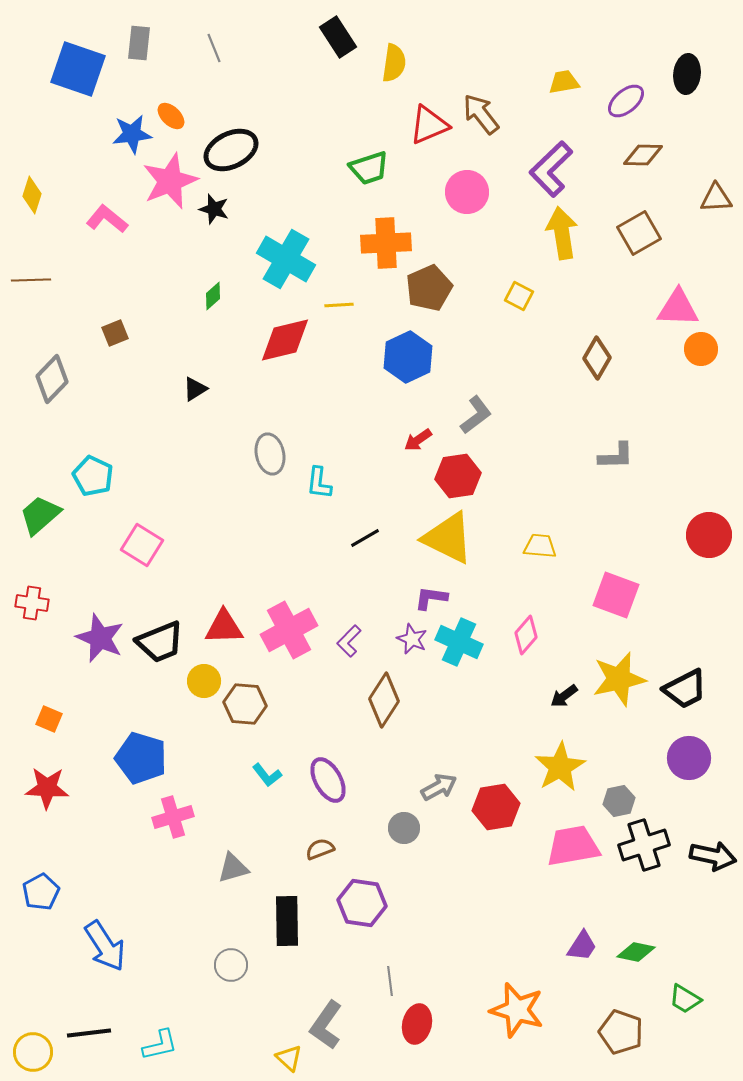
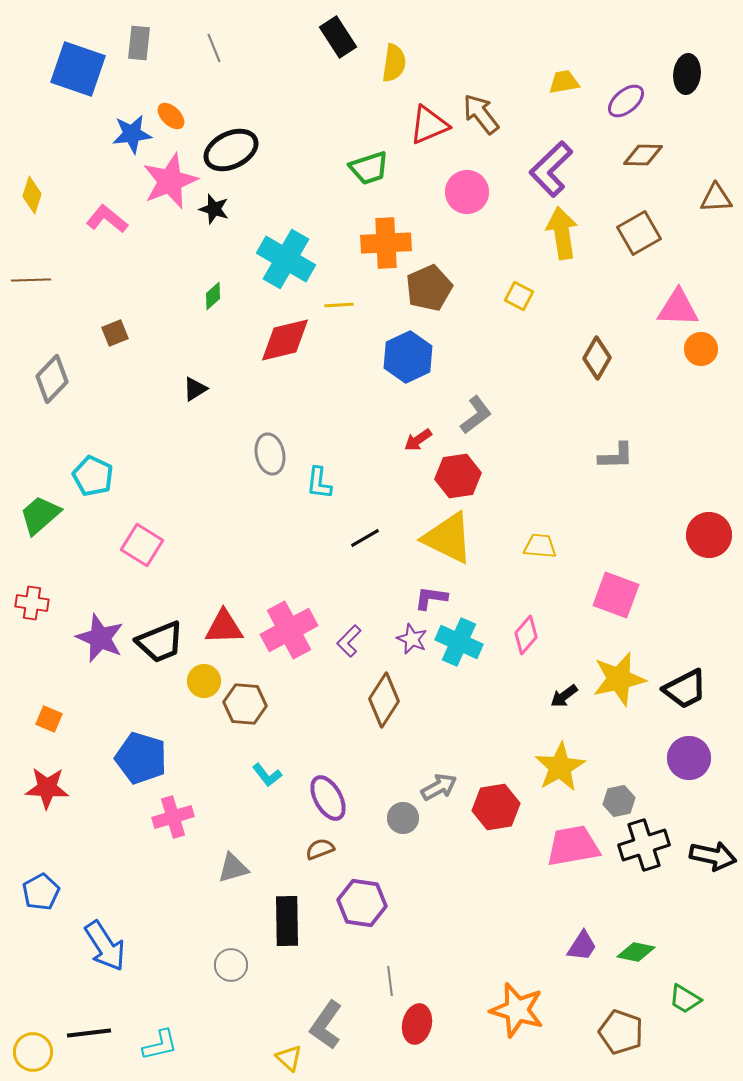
purple ellipse at (328, 780): moved 18 px down
gray circle at (404, 828): moved 1 px left, 10 px up
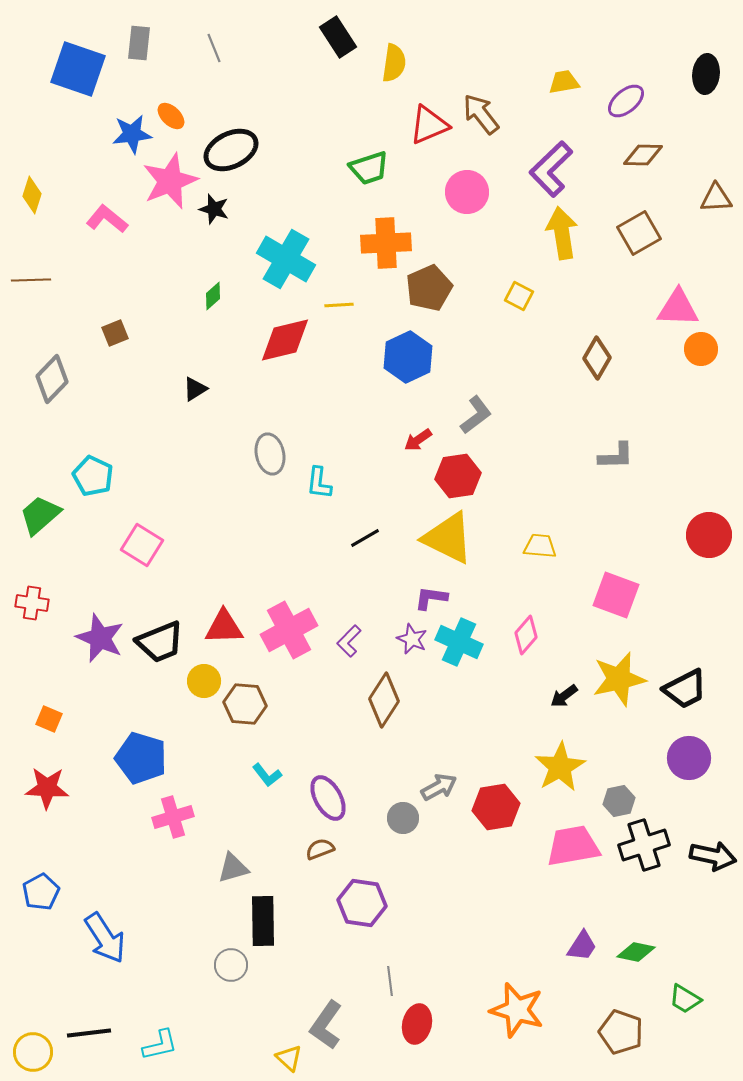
black ellipse at (687, 74): moved 19 px right
black rectangle at (287, 921): moved 24 px left
blue arrow at (105, 946): moved 8 px up
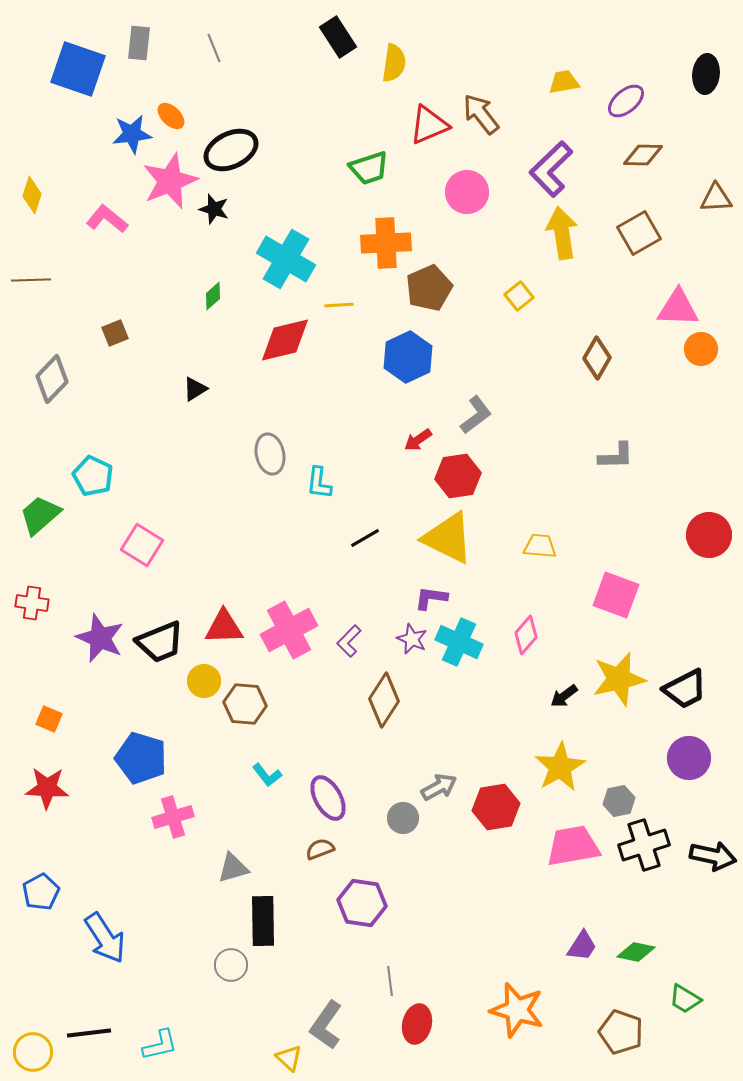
yellow square at (519, 296): rotated 24 degrees clockwise
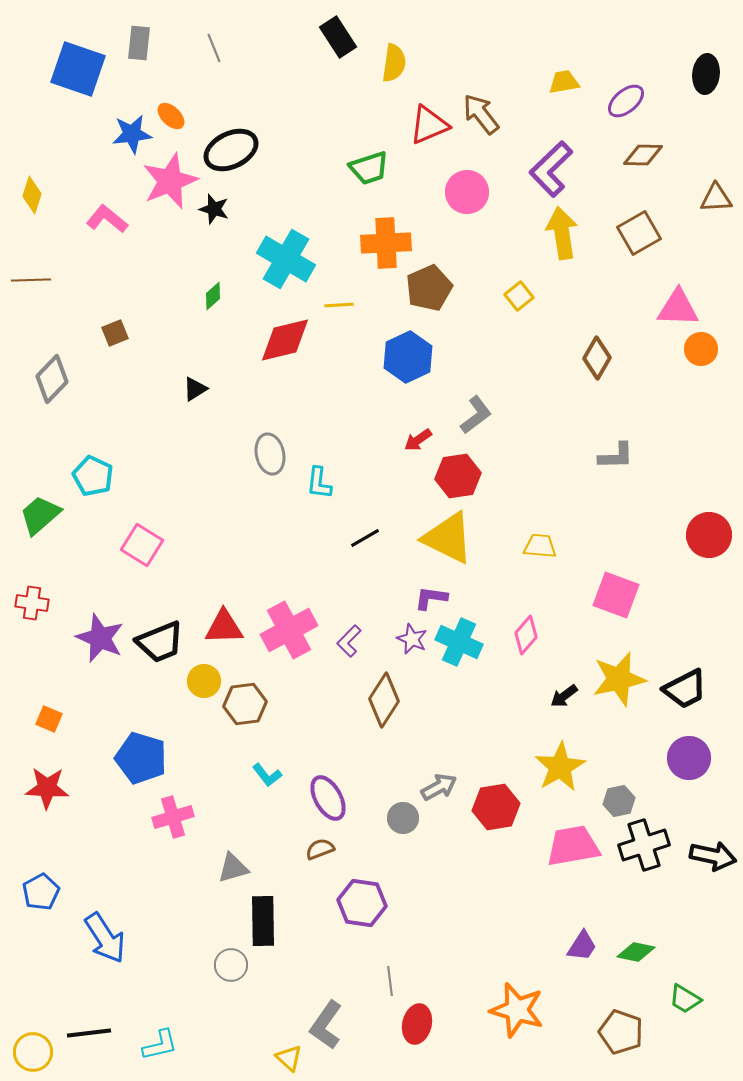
brown hexagon at (245, 704): rotated 12 degrees counterclockwise
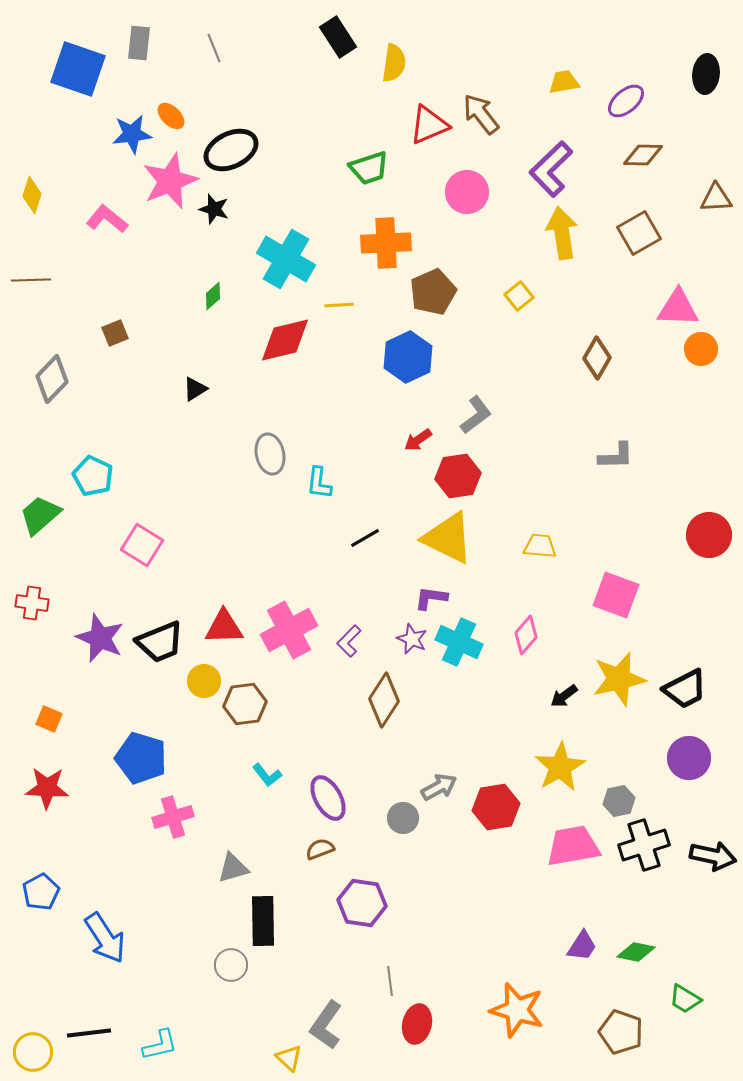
brown pentagon at (429, 288): moved 4 px right, 4 px down
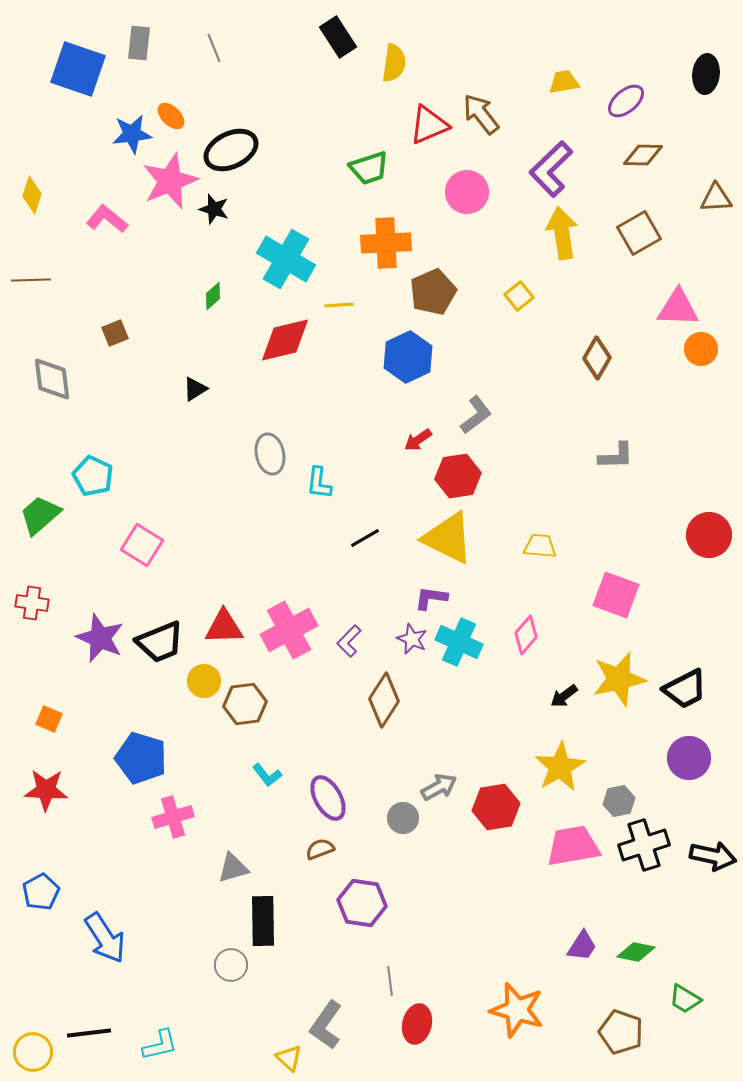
gray diamond at (52, 379): rotated 51 degrees counterclockwise
red star at (47, 788): moved 1 px left, 2 px down
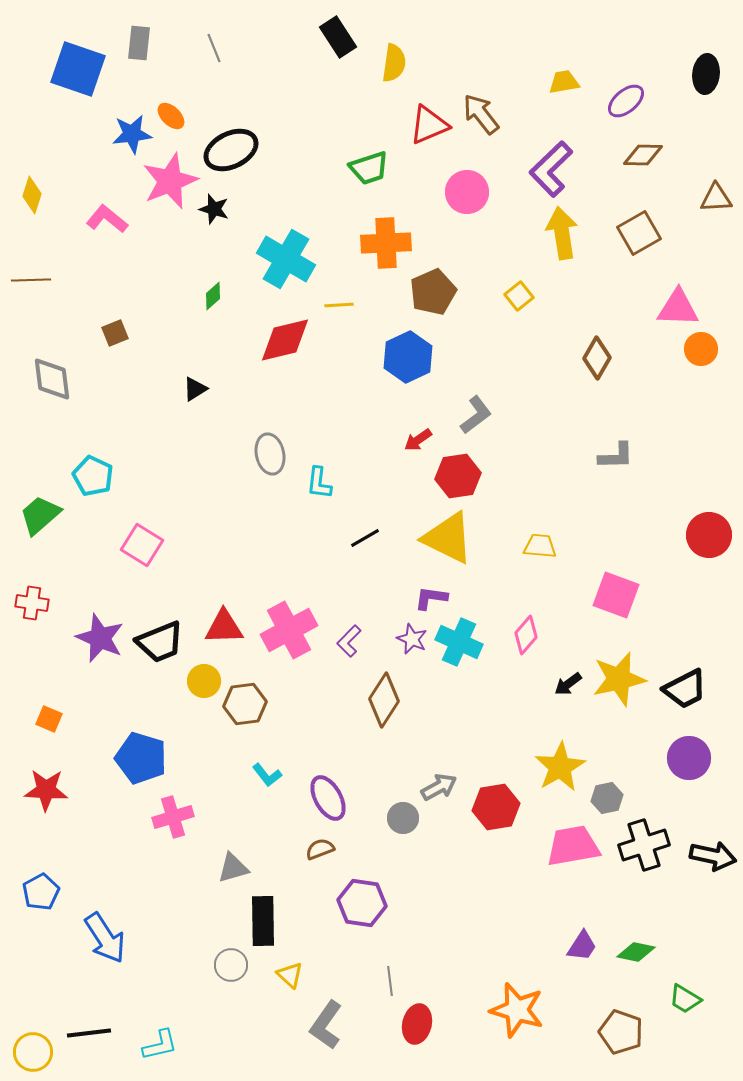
black arrow at (564, 696): moved 4 px right, 12 px up
gray hexagon at (619, 801): moved 12 px left, 3 px up
yellow triangle at (289, 1058): moved 1 px right, 83 px up
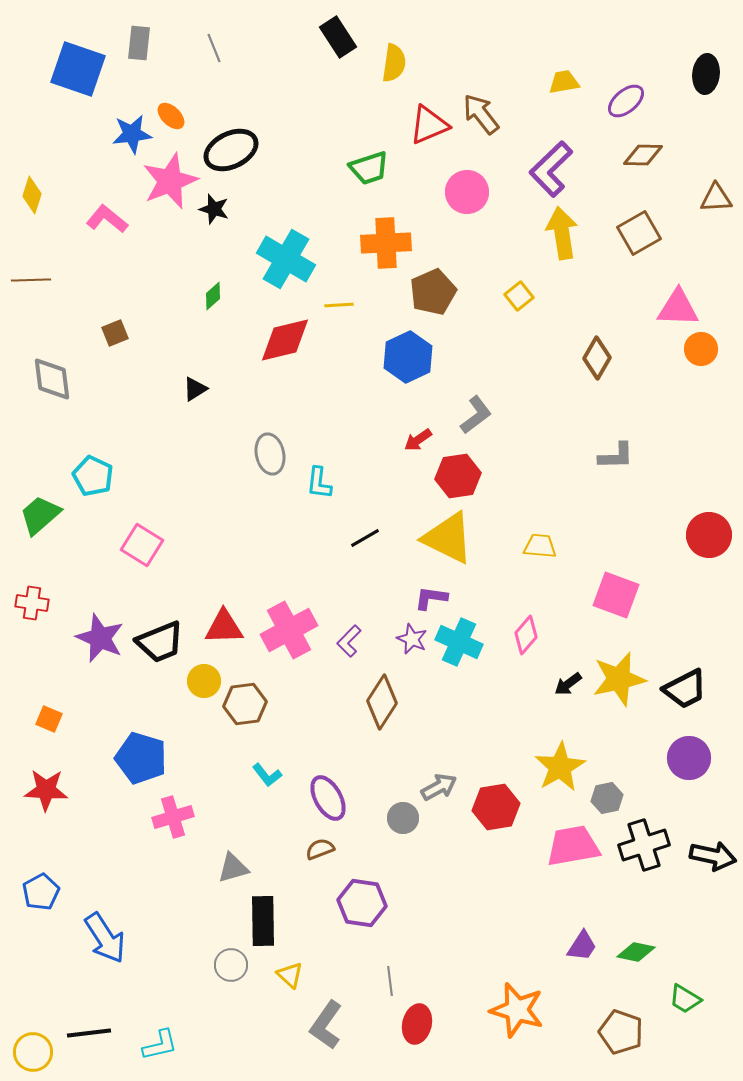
brown diamond at (384, 700): moved 2 px left, 2 px down
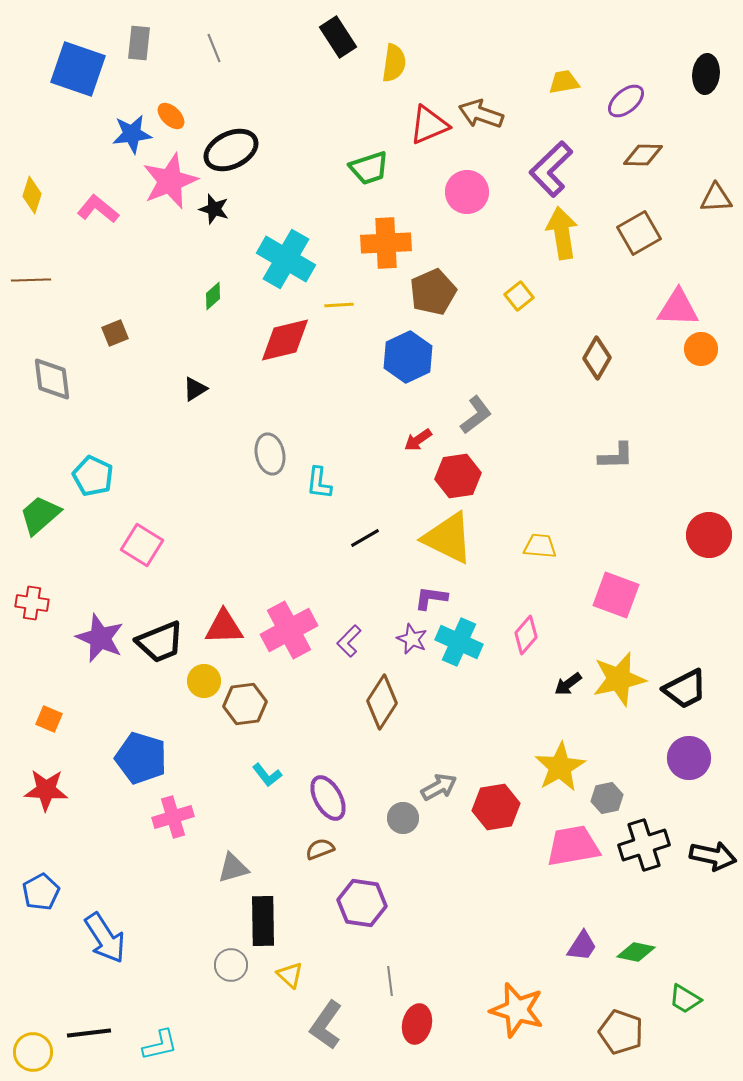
brown arrow at (481, 114): rotated 33 degrees counterclockwise
pink L-shape at (107, 219): moved 9 px left, 10 px up
